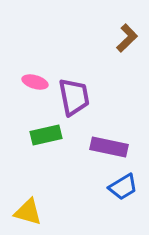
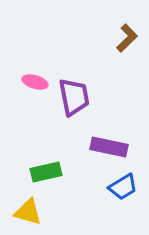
green rectangle: moved 37 px down
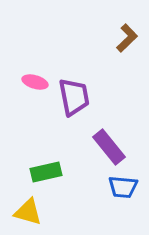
purple rectangle: rotated 39 degrees clockwise
blue trapezoid: rotated 36 degrees clockwise
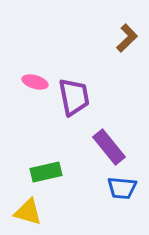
blue trapezoid: moved 1 px left, 1 px down
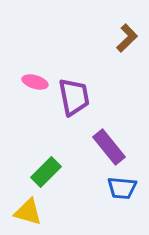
green rectangle: rotated 32 degrees counterclockwise
